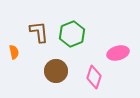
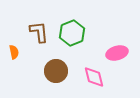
green hexagon: moved 1 px up
pink ellipse: moved 1 px left
pink diamond: rotated 30 degrees counterclockwise
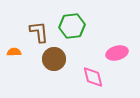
green hexagon: moved 7 px up; rotated 15 degrees clockwise
orange semicircle: rotated 80 degrees counterclockwise
brown circle: moved 2 px left, 12 px up
pink diamond: moved 1 px left
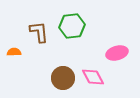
brown circle: moved 9 px right, 19 px down
pink diamond: rotated 15 degrees counterclockwise
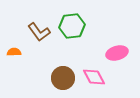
brown L-shape: rotated 150 degrees clockwise
pink diamond: moved 1 px right
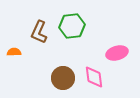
brown L-shape: rotated 60 degrees clockwise
pink diamond: rotated 20 degrees clockwise
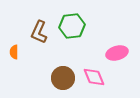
orange semicircle: rotated 88 degrees counterclockwise
pink diamond: rotated 15 degrees counterclockwise
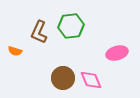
green hexagon: moved 1 px left
orange semicircle: moved 1 px right, 1 px up; rotated 72 degrees counterclockwise
pink diamond: moved 3 px left, 3 px down
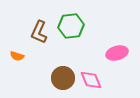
orange semicircle: moved 2 px right, 5 px down
